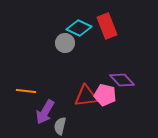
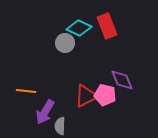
purple diamond: rotated 20 degrees clockwise
red triangle: rotated 20 degrees counterclockwise
gray semicircle: rotated 12 degrees counterclockwise
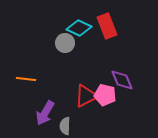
orange line: moved 12 px up
purple arrow: moved 1 px down
gray semicircle: moved 5 px right
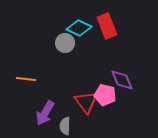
red triangle: moved 6 px down; rotated 40 degrees counterclockwise
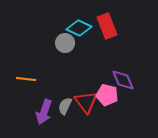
purple diamond: moved 1 px right
pink pentagon: moved 2 px right
purple arrow: moved 1 px left, 1 px up; rotated 10 degrees counterclockwise
gray semicircle: moved 20 px up; rotated 24 degrees clockwise
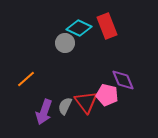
orange line: rotated 48 degrees counterclockwise
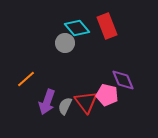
cyan diamond: moved 2 px left; rotated 25 degrees clockwise
purple arrow: moved 3 px right, 10 px up
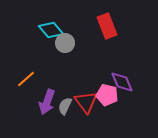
cyan diamond: moved 26 px left, 2 px down
purple diamond: moved 1 px left, 2 px down
